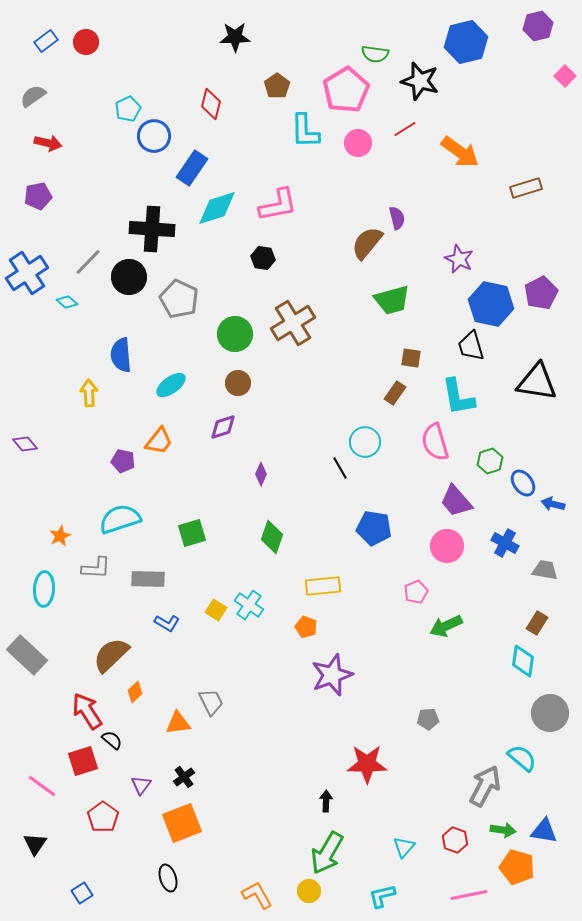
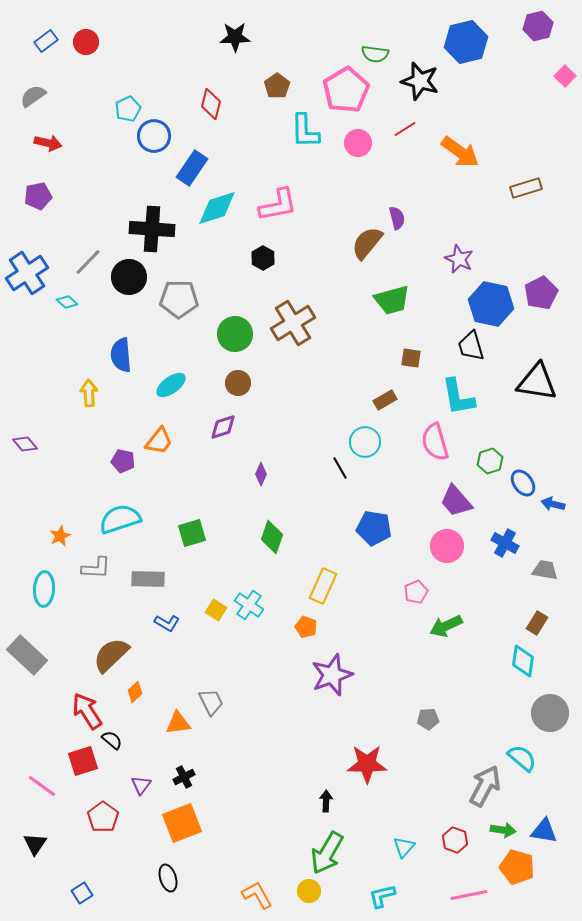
black hexagon at (263, 258): rotated 20 degrees clockwise
gray pentagon at (179, 299): rotated 24 degrees counterclockwise
brown rectangle at (395, 393): moved 10 px left, 7 px down; rotated 25 degrees clockwise
yellow rectangle at (323, 586): rotated 60 degrees counterclockwise
black cross at (184, 777): rotated 10 degrees clockwise
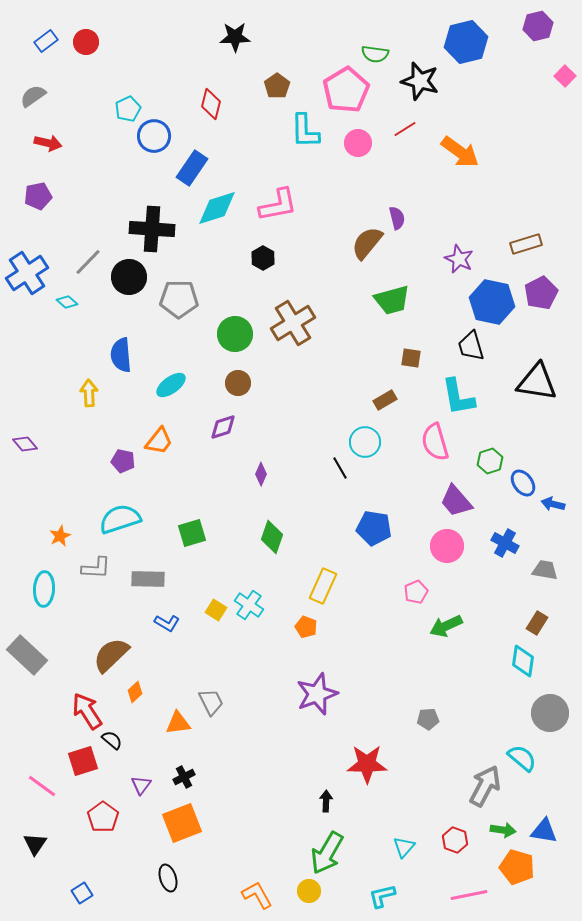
brown rectangle at (526, 188): moved 56 px down
blue hexagon at (491, 304): moved 1 px right, 2 px up
purple star at (332, 675): moved 15 px left, 19 px down
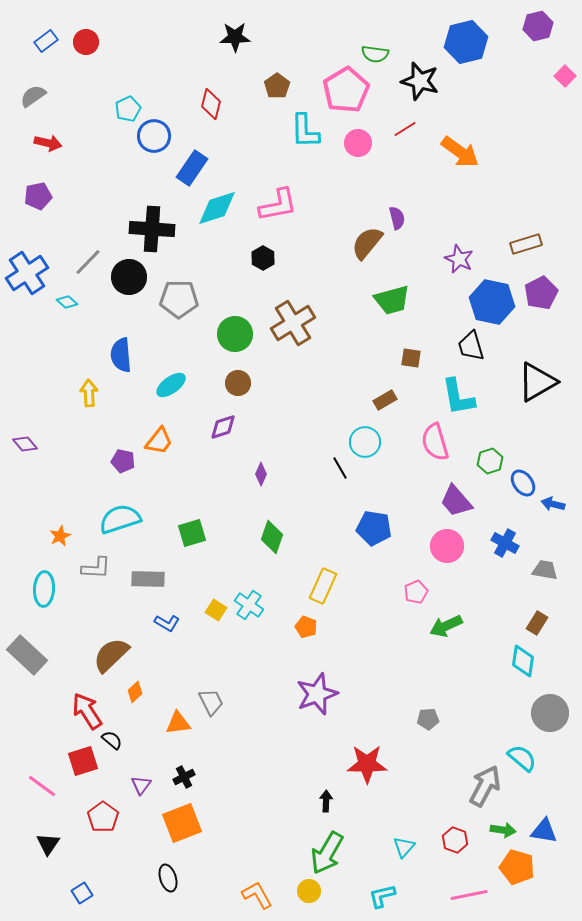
black triangle at (537, 382): rotated 39 degrees counterclockwise
black triangle at (35, 844): moved 13 px right
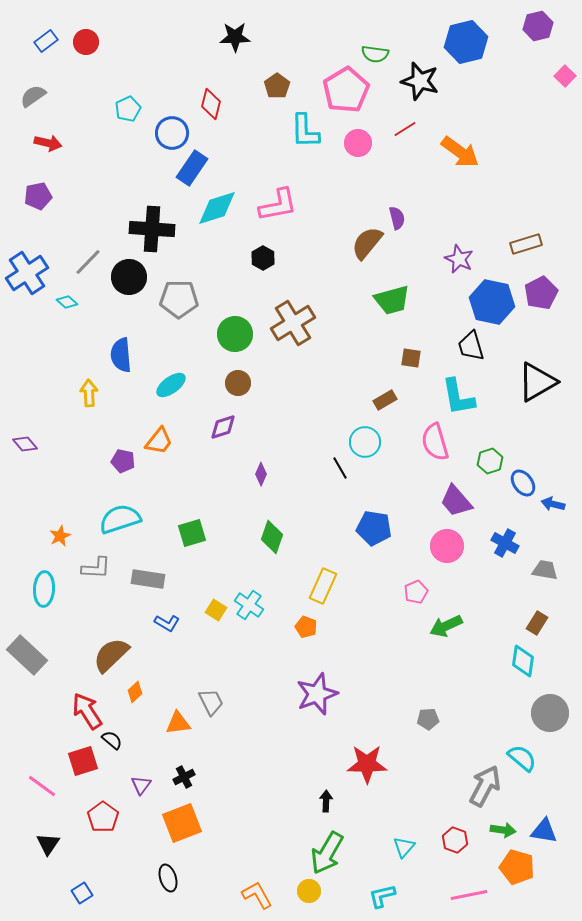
blue circle at (154, 136): moved 18 px right, 3 px up
gray rectangle at (148, 579): rotated 8 degrees clockwise
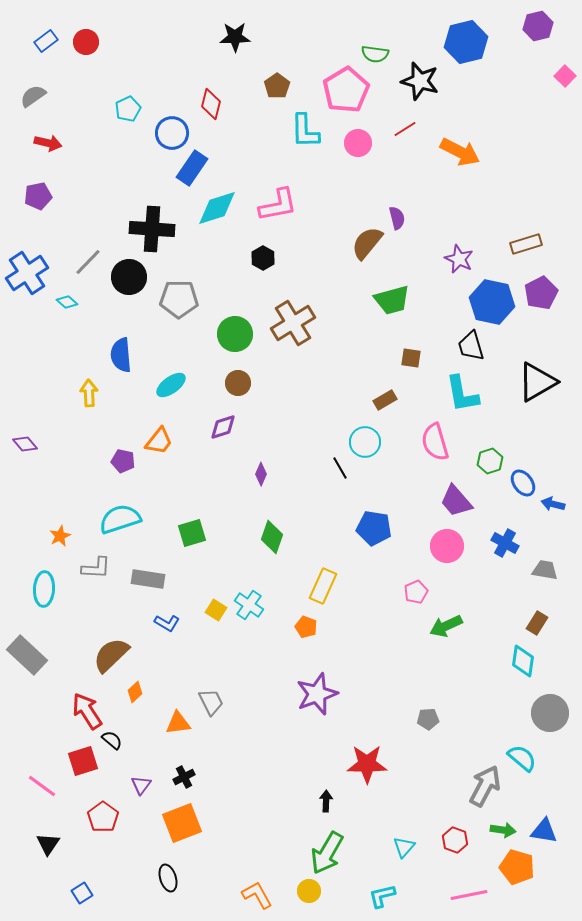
orange arrow at (460, 152): rotated 9 degrees counterclockwise
cyan L-shape at (458, 397): moved 4 px right, 3 px up
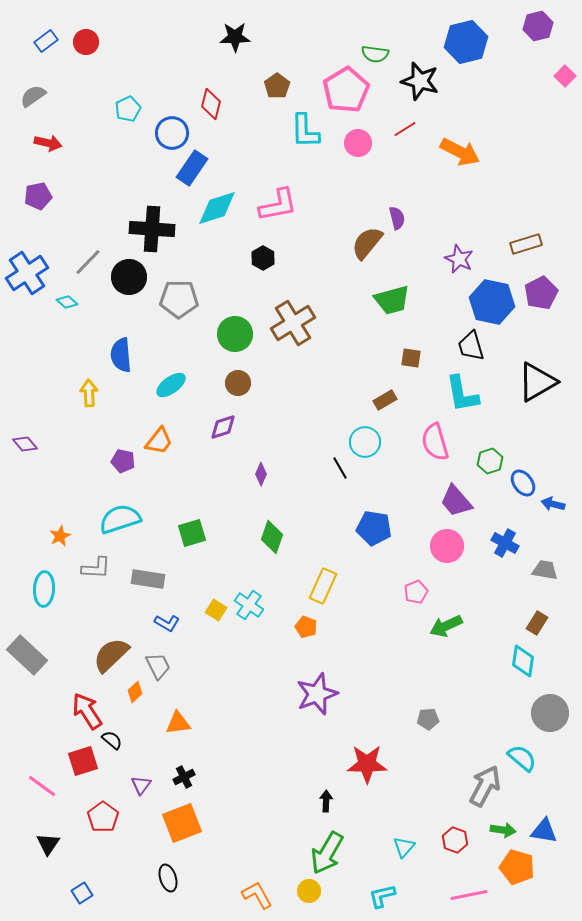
gray trapezoid at (211, 702): moved 53 px left, 36 px up
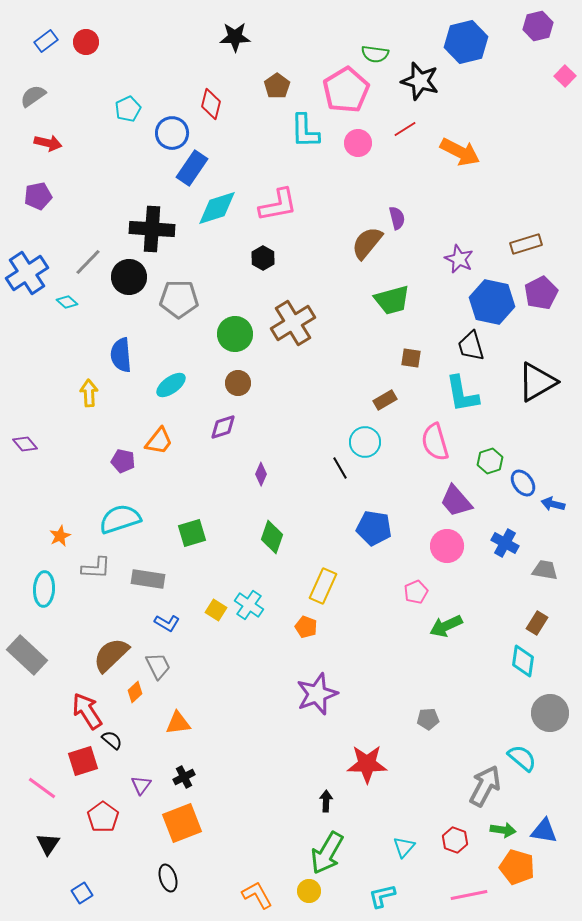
pink line at (42, 786): moved 2 px down
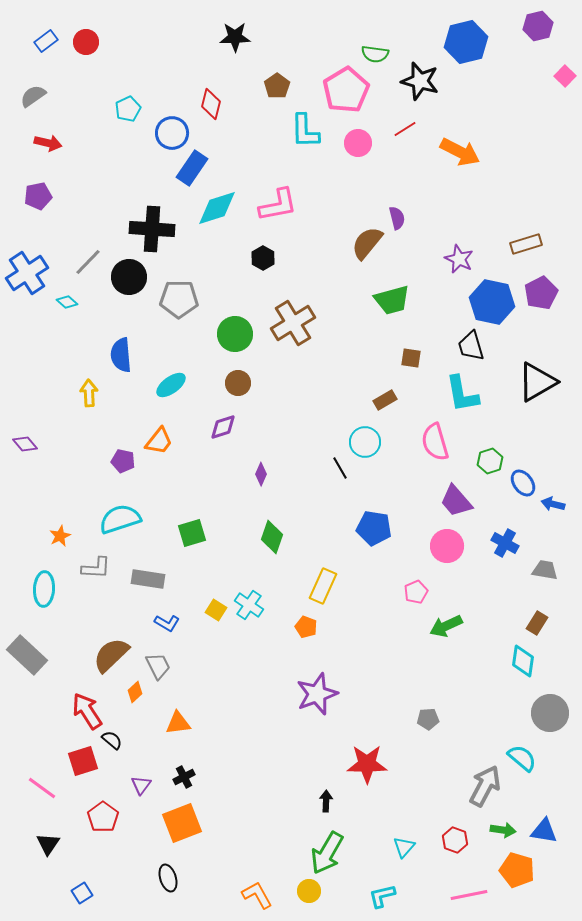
orange pentagon at (517, 867): moved 3 px down
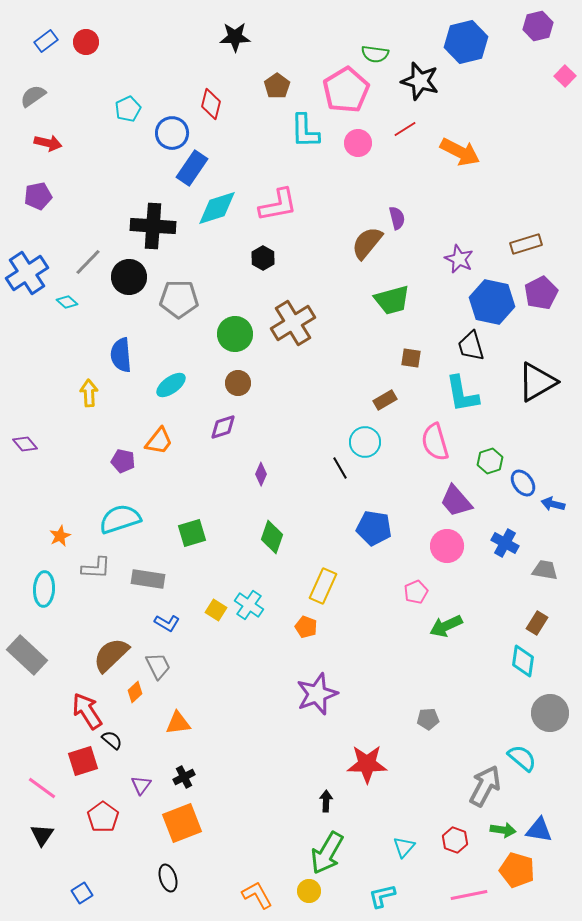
black cross at (152, 229): moved 1 px right, 3 px up
blue triangle at (544, 831): moved 5 px left, 1 px up
black triangle at (48, 844): moved 6 px left, 9 px up
